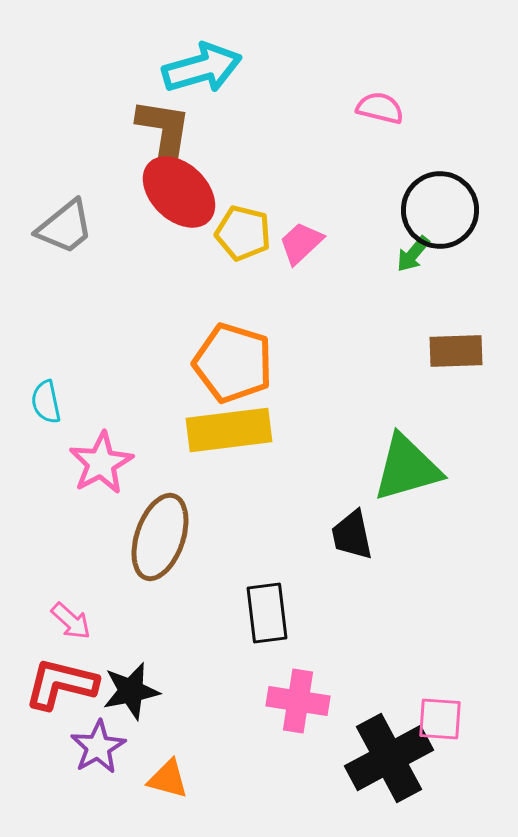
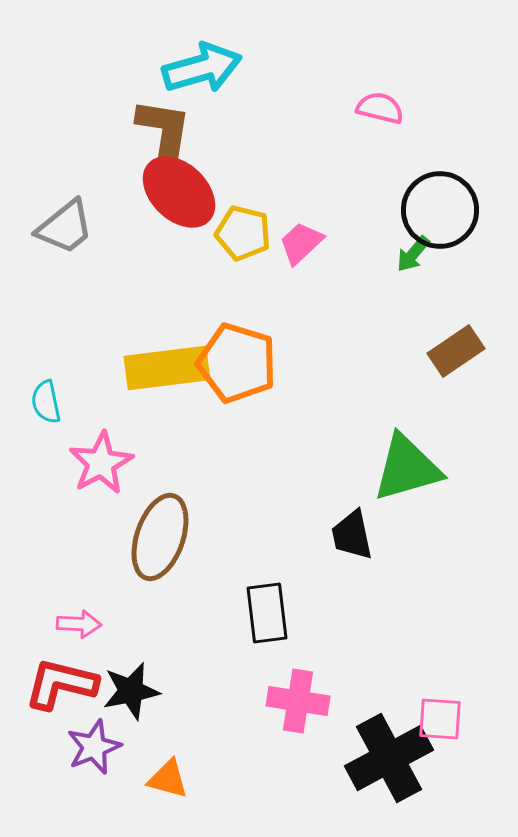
brown rectangle: rotated 32 degrees counterclockwise
orange pentagon: moved 4 px right
yellow rectangle: moved 62 px left, 62 px up
pink arrow: moved 8 px right, 3 px down; rotated 39 degrees counterclockwise
purple star: moved 4 px left; rotated 8 degrees clockwise
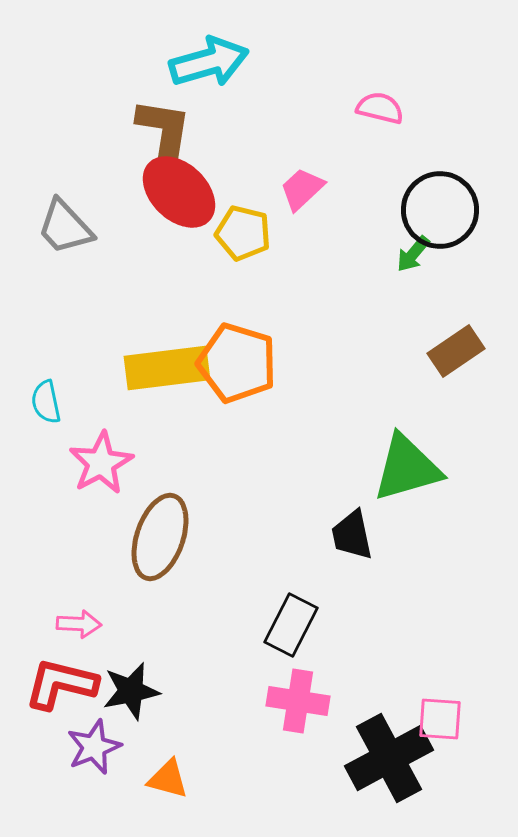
cyan arrow: moved 7 px right, 6 px up
gray trapezoid: rotated 86 degrees clockwise
pink trapezoid: moved 1 px right, 54 px up
black rectangle: moved 24 px right, 12 px down; rotated 34 degrees clockwise
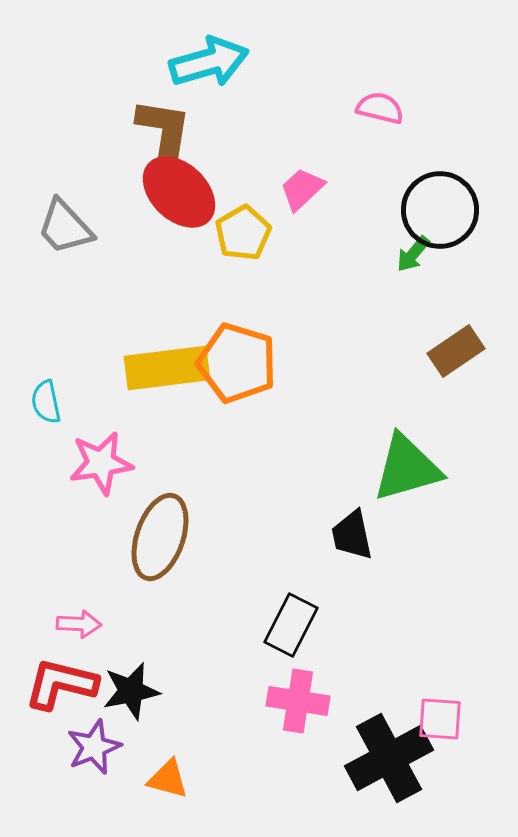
yellow pentagon: rotated 28 degrees clockwise
pink star: rotated 20 degrees clockwise
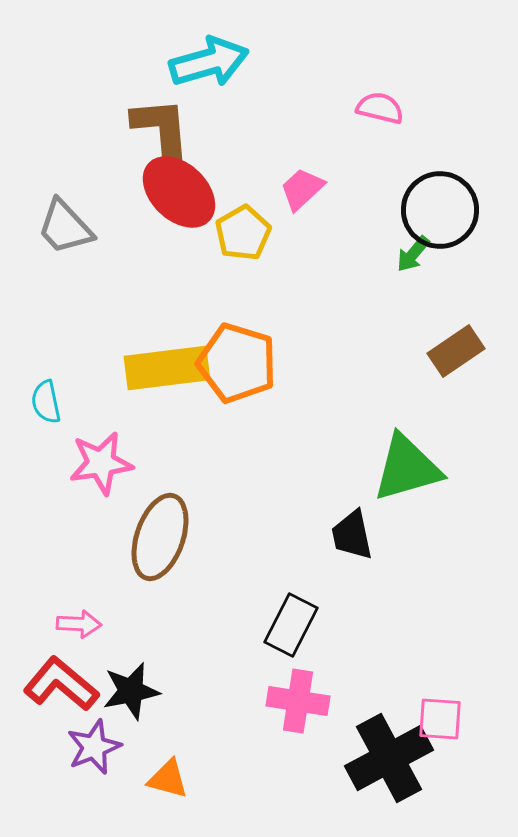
brown L-shape: moved 2 px left, 3 px up; rotated 14 degrees counterclockwise
red L-shape: rotated 26 degrees clockwise
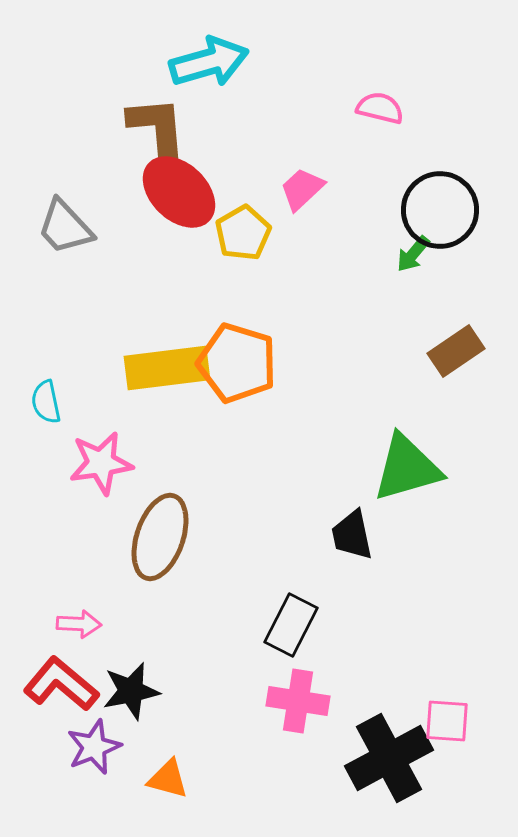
brown L-shape: moved 4 px left, 1 px up
pink square: moved 7 px right, 2 px down
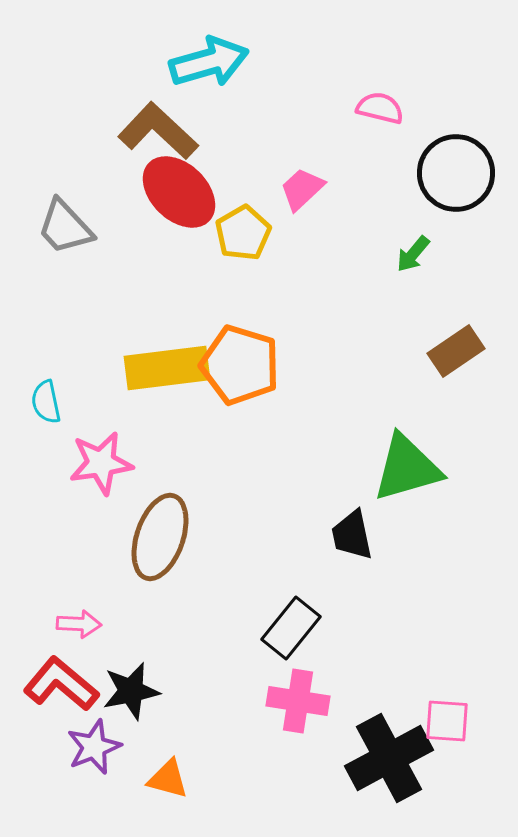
brown L-shape: rotated 42 degrees counterclockwise
black circle: moved 16 px right, 37 px up
orange pentagon: moved 3 px right, 2 px down
black rectangle: moved 3 px down; rotated 12 degrees clockwise
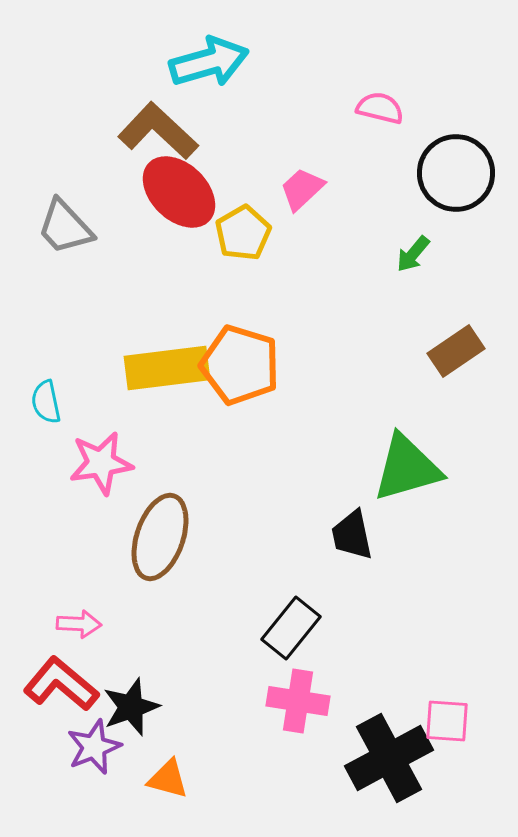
black star: moved 16 px down; rotated 8 degrees counterclockwise
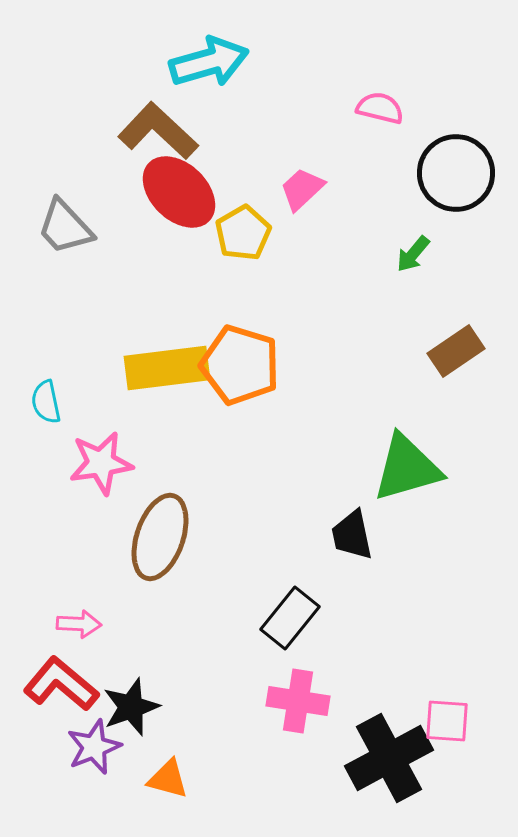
black rectangle: moved 1 px left, 10 px up
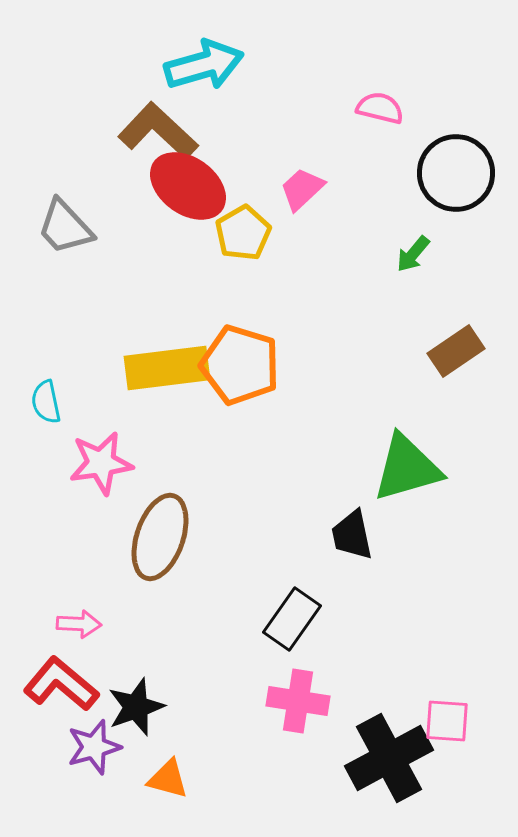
cyan arrow: moved 5 px left, 3 px down
red ellipse: moved 9 px right, 6 px up; rotated 8 degrees counterclockwise
black rectangle: moved 2 px right, 1 px down; rotated 4 degrees counterclockwise
black star: moved 5 px right
purple star: rotated 6 degrees clockwise
